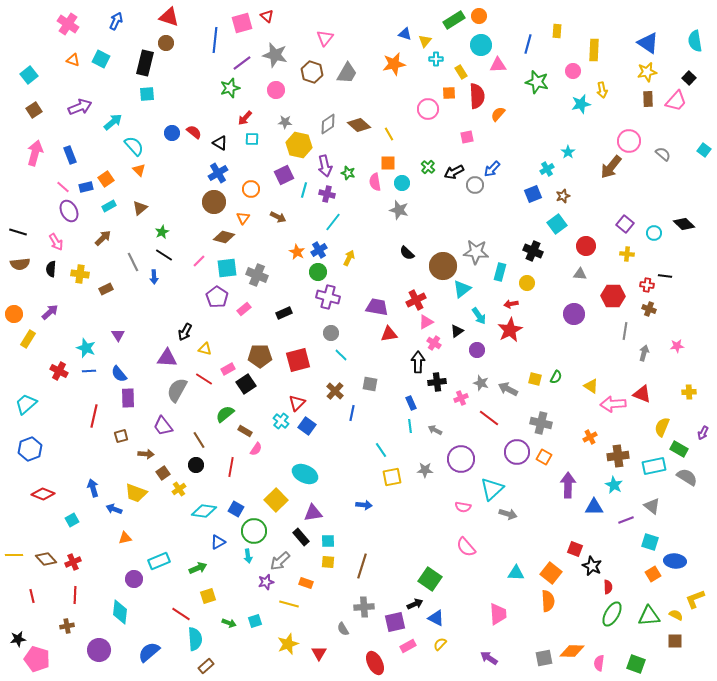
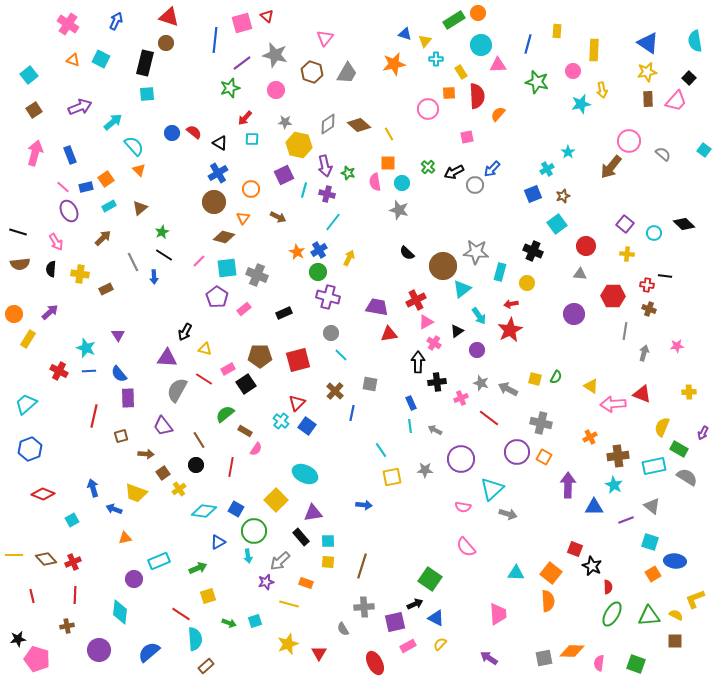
orange circle at (479, 16): moved 1 px left, 3 px up
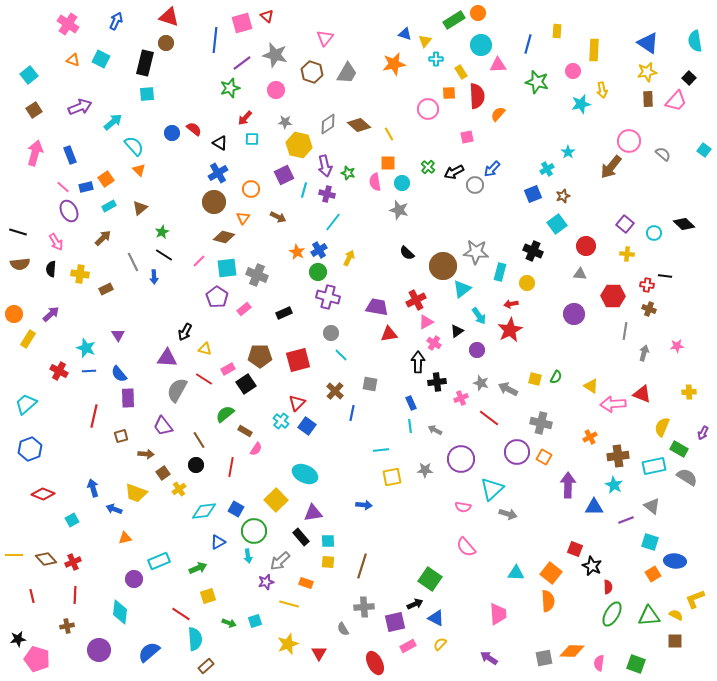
red semicircle at (194, 132): moved 3 px up
purple arrow at (50, 312): moved 1 px right, 2 px down
cyan line at (381, 450): rotated 63 degrees counterclockwise
cyan diamond at (204, 511): rotated 15 degrees counterclockwise
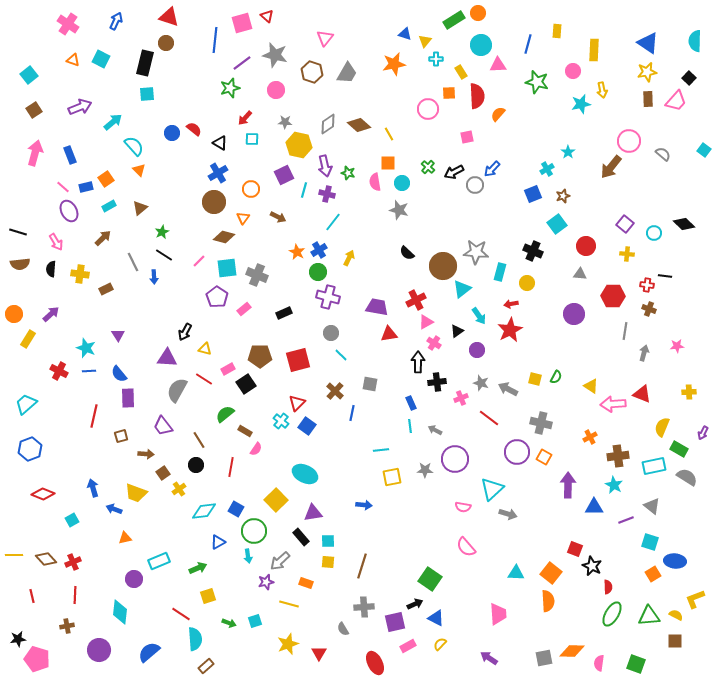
cyan semicircle at (695, 41): rotated 10 degrees clockwise
purple circle at (461, 459): moved 6 px left
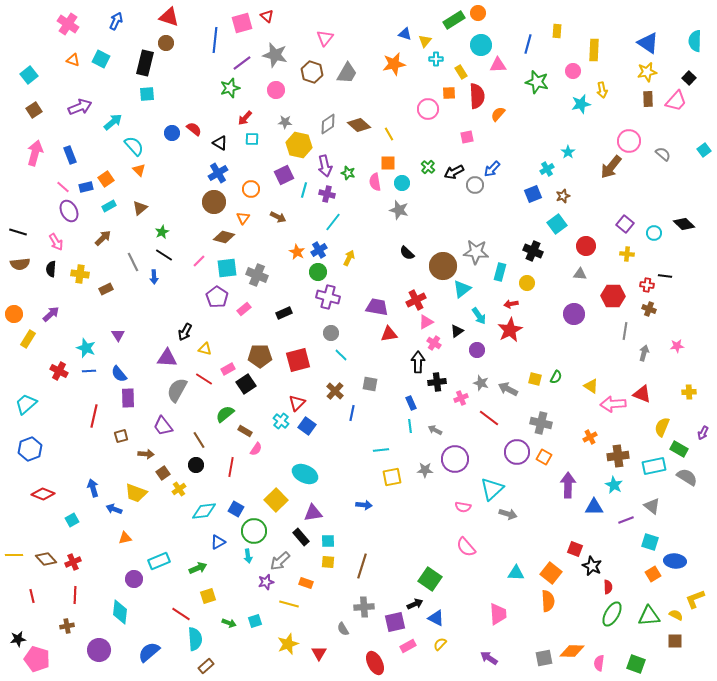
cyan square at (704, 150): rotated 16 degrees clockwise
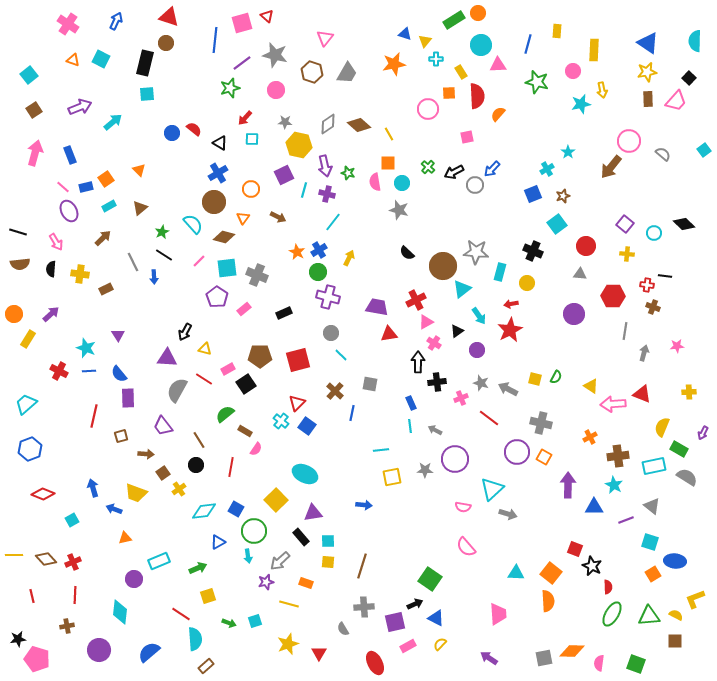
cyan semicircle at (134, 146): moved 59 px right, 78 px down
brown cross at (649, 309): moved 4 px right, 2 px up
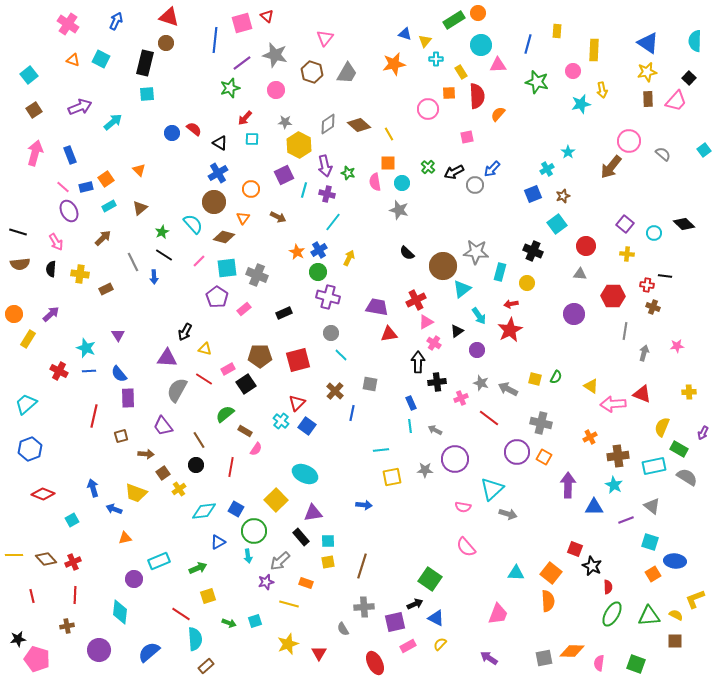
yellow hexagon at (299, 145): rotated 15 degrees clockwise
yellow square at (328, 562): rotated 16 degrees counterclockwise
pink trapezoid at (498, 614): rotated 25 degrees clockwise
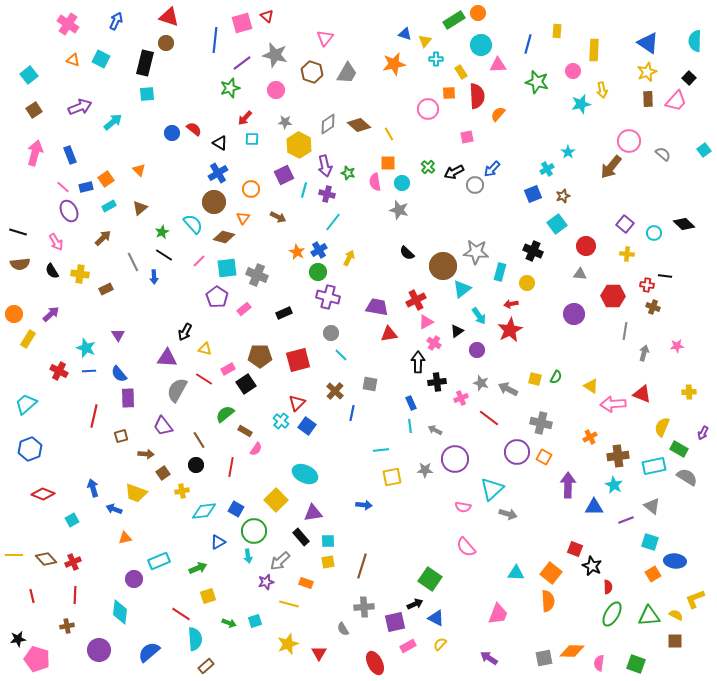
yellow star at (647, 72): rotated 12 degrees counterclockwise
black semicircle at (51, 269): moved 1 px right, 2 px down; rotated 35 degrees counterclockwise
yellow cross at (179, 489): moved 3 px right, 2 px down; rotated 24 degrees clockwise
